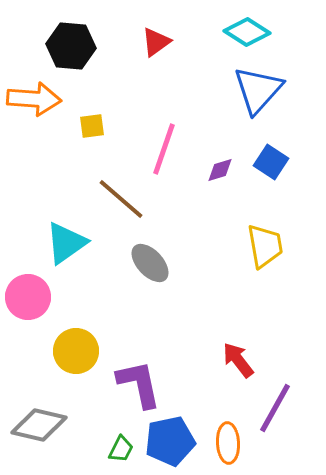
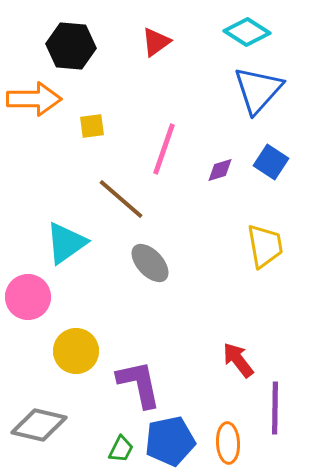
orange arrow: rotated 4 degrees counterclockwise
purple line: rotated 28 degrees counterclockwise
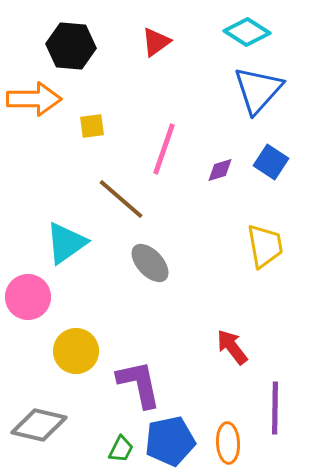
red arrow: moved 6 px left, 13 px up
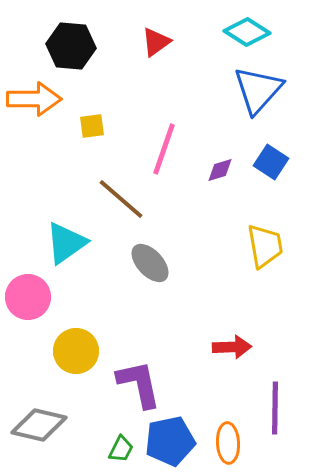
red arrow: rotated 126 degrees clockwise
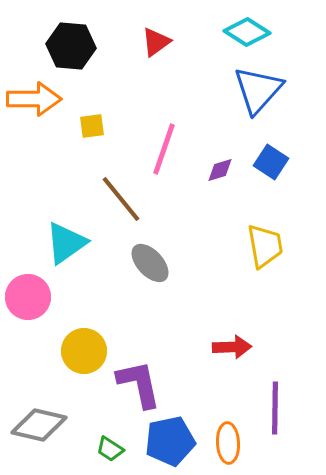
brown line: rotated 10 degrees clockwise
yellow circle: moved 8 px right
green trapezoid: moved 11 px left; rotated 96 degrees clockwise
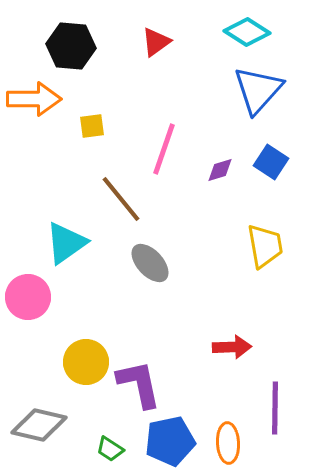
yellow circle: moved 2 px right, 11 px down
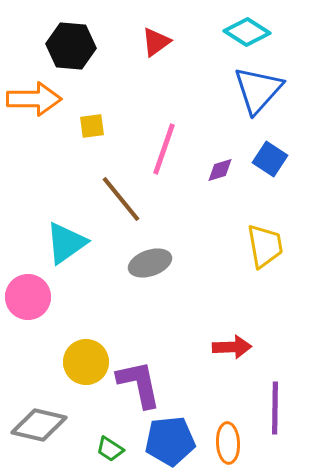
blue square: moved 1 px left, 3 px up
gray ellipse: rotated 66 degrees counterclockwise
blue pentagon: rotated 6 degrees clockwise
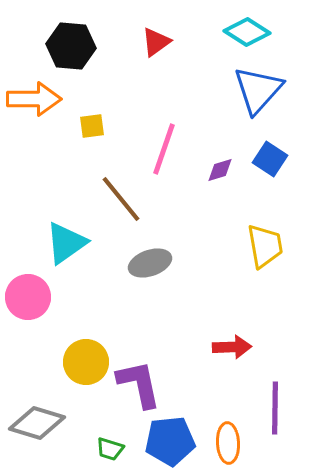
gray diamond: moved 2 px left, 2 px up; rotated 4 degrees clockwise
green trapezoid: rotated 16 degrees counterclockwise
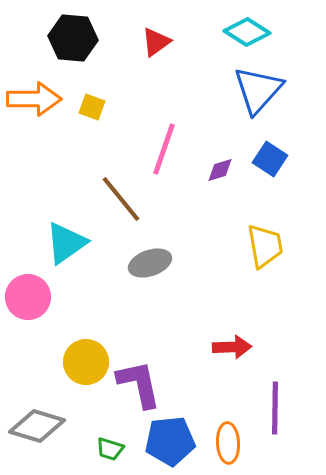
black hexagon: moved 2 px right, 8 px up
yellow square: moved 19 px up; rotated 28 degrees clockwise
gray diamond: moved 3 px down
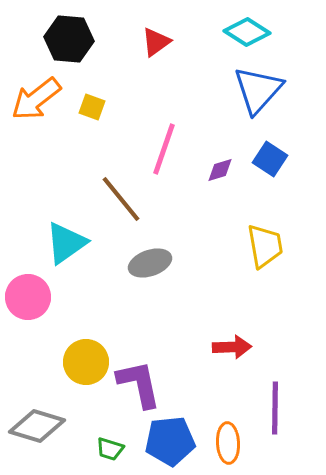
black hexagon: moved 4 px left, 1 px down
orange arrow: moved 2 px right; rotated 142 degrees clockwise
